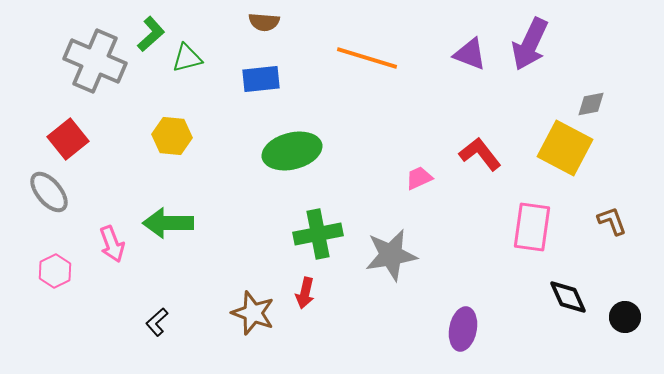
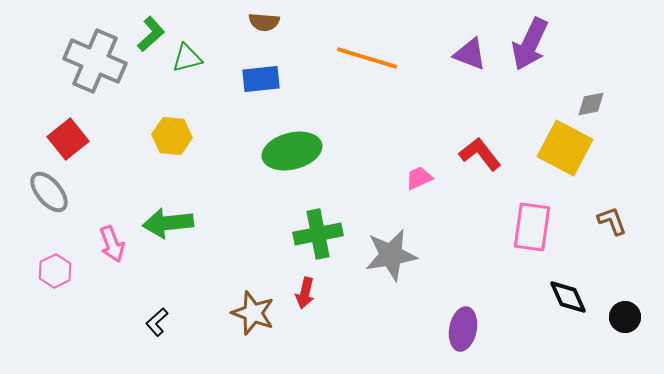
green arrow: rotated 6 degrees counterclockwise
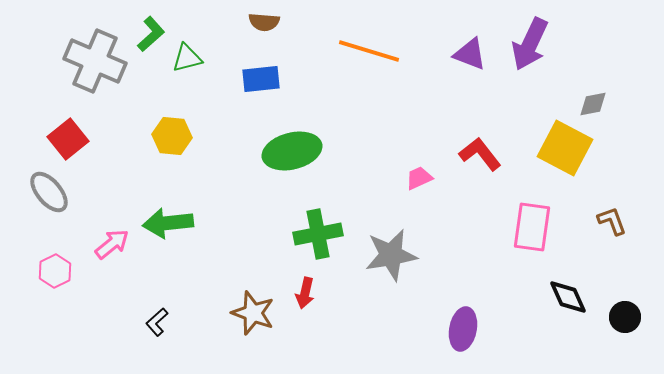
orange line: moved 2 px right, 7 px up
gray diamond: moved 2 px right
pink arrow: rotated 108 degrees counterclockwise
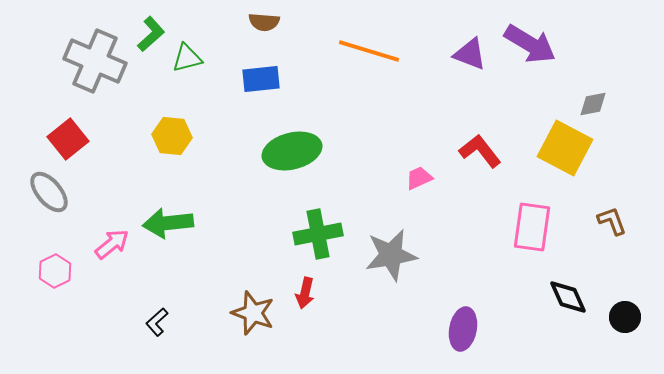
purple arrow: rotated 84 degrees counterclockwise
red L-shape: moved 3 px up
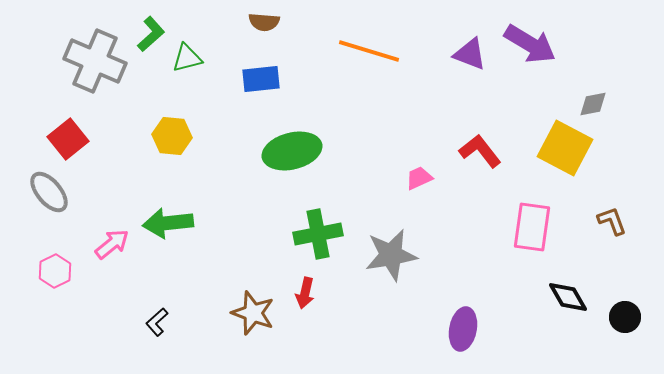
black diamond: rotated 6 degrees counterclockwise
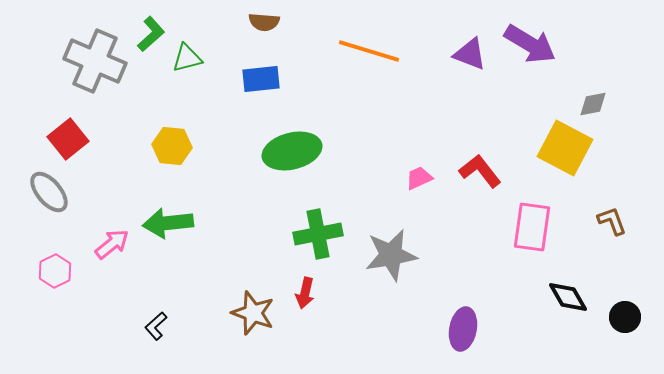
yellow hexagon: moved 10 px down
red L-shape: moved 20 px down
black L-shape: moved 1 px left, 4 px down
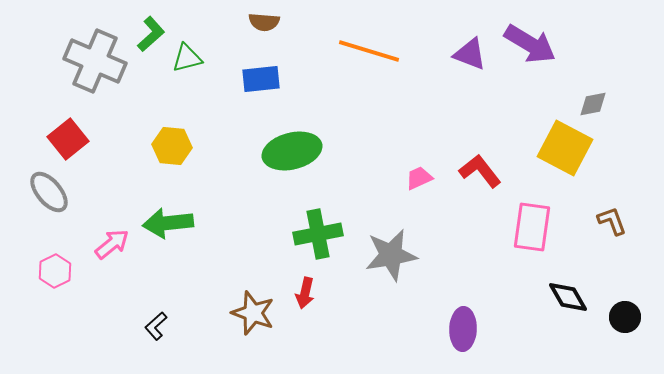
purple ellipse: rotated 9 degrees counterclockwise
